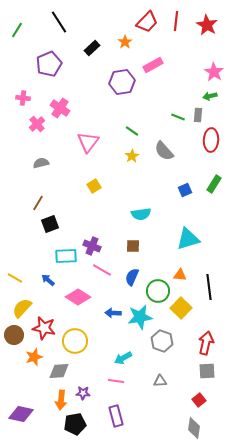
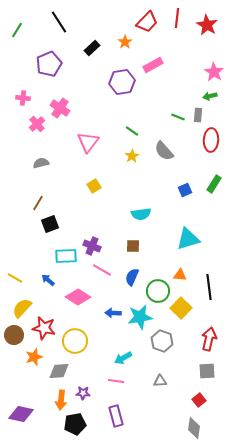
red line at (176, 21): moved 1 px right, 3 px up
red arrow at (206, 343): moved 3 px right, 4 px up
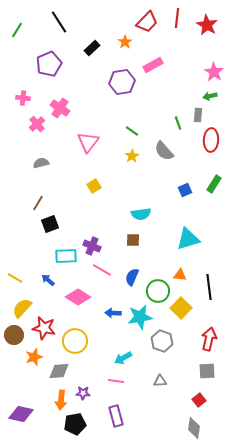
green line at (178, 117): moved 6 px down; rotated 48 degrees clockwise
brown square at (133, 246): moved 6 px up
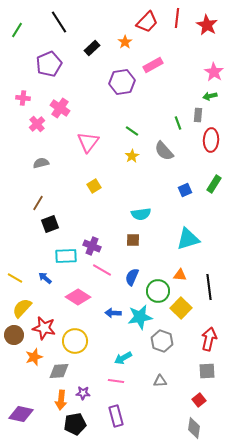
blue arrow at (48, 280): moved 3 px left, 2 px up
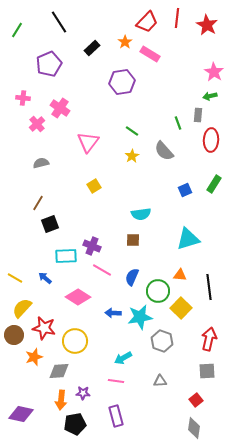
pink rectangle at (153, 65): moved 3 px left, 11 px up; rotated 60 degrees clockwise
red square at (199, 400): moved 3 px left
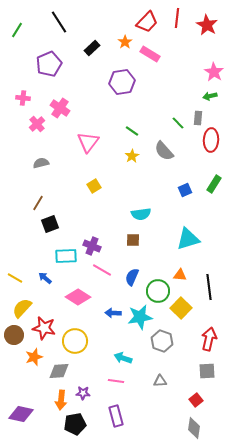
gray rectangle at (198, 115): moved 3 px down
green line at (178, 123): rotated 24 degrees counterclockwise
cyan arrow at (123, 358): rotated 48 degrees clockwise
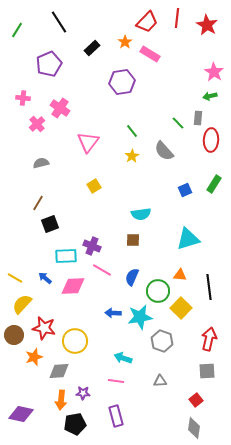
green line at (132, 131): rotated 16 degrees clockwise
pink diamond at (78, 297): moved 5 px left, 11 px up; rotated 35 degrees counterclockwise
yellow semicircle at (22, 308): moved 4 px up
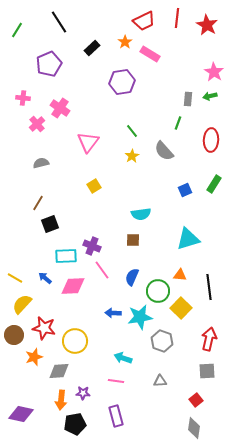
red trapezoid at (147, 22): moved 3 px left, 1 px up; rotated 20 degrees clockwise
gray rectangle at (198, 118): moved 10 px left, 19 px up
green line at (178, 123): rotated 64 degrees clockwise
pink line at (102, 270): rotated 24 degrees clockwise
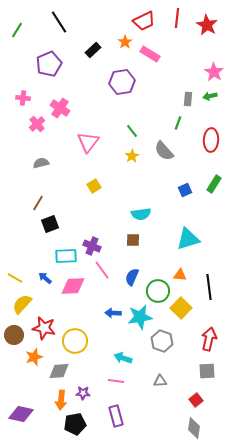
black rectangle at (92, 48): moved 1 px right, 2 px down
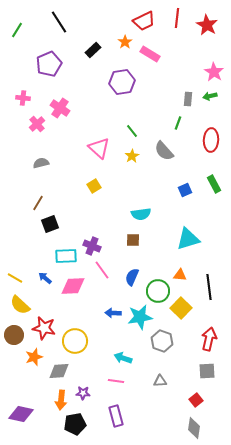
pink triangle at (88, 142): moved 11 px right, 6 px down; rotated 25 degrees counterclockwise
green rectangle at (214, 184): rotated 60 degrees counterclockwise
yellow semicircle at (22, 304): moved 2 px left, 1 px down; rotated 90 degrees counterclockwise
